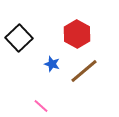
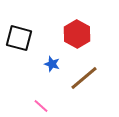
black square: rotated 32 degrees counterclockwise
brown line: moved 7 px down
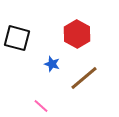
black square: moved 2 px left
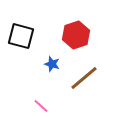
red hexagon: moved 1 px left, 1 px down; rotated 12 degrees clockwise
black square: moved 4 px right, 2 px up
